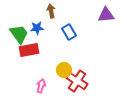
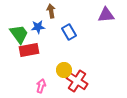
blue star: moved 1 px right, 1 px up
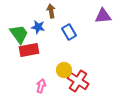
purple triangle: moved 3 px left, 1 px down
blue star: rotated 16 degrees clockwise
red cross: moved 1 px right
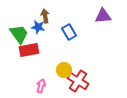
brown arrow: moved 6 px left, 5 px down
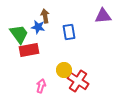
blue rectangle: rotated 21 degrees clockwise
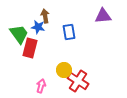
red rectangle: moved 1 px right, 2 px up; rotated 66 degrees counterclockwise
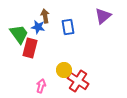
purple triangle: rotated 36 degrees counterclockwise
blue rectangle: moved 1 px left, 5 px up
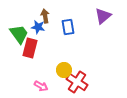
red cross: moved 1 px left, 1 px down
pink arrow: rotated 104 degrees clockwise
